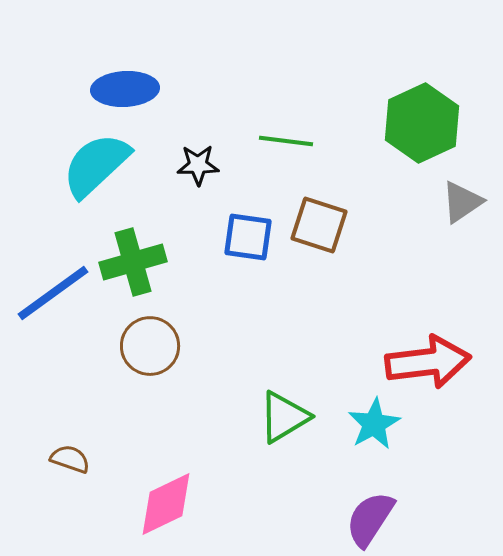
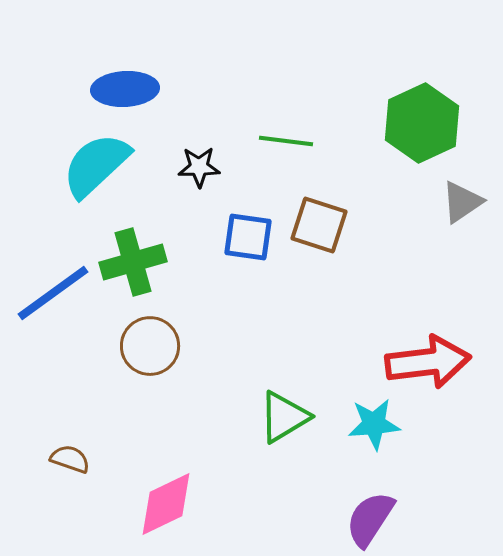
black star: moved 1 px right, 2 px down
cyan star: rotated 24 degrees clockwise
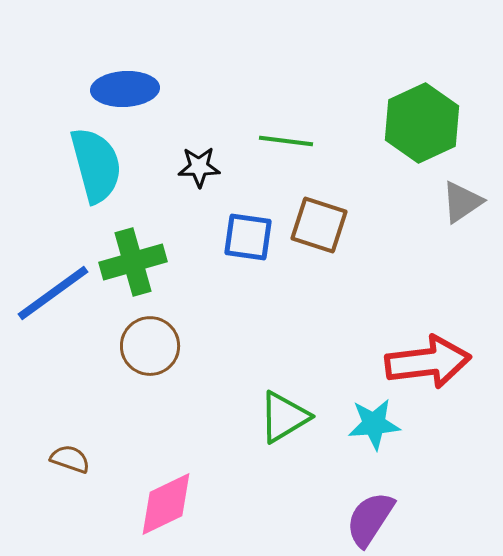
cyan semicircle: rotated 118 degrees clockwise
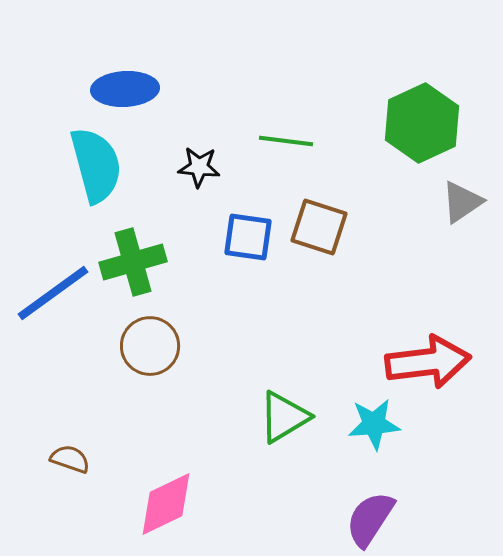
black star: rotated 6 degrees clockwise
brown square: moved 2 px down
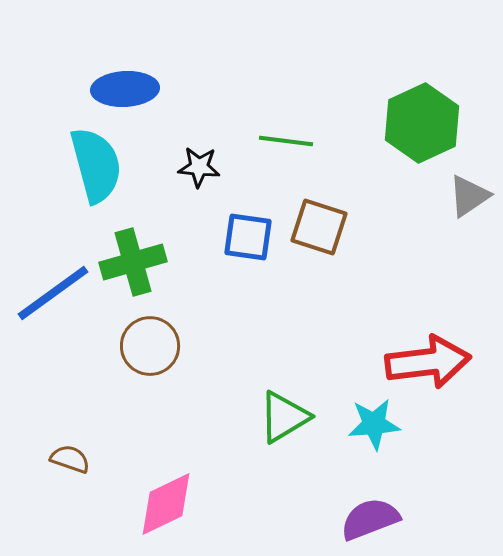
gray triangle: moved 7 px right, 6 px up
purple semicircle: rotated 36 degrees clockwise
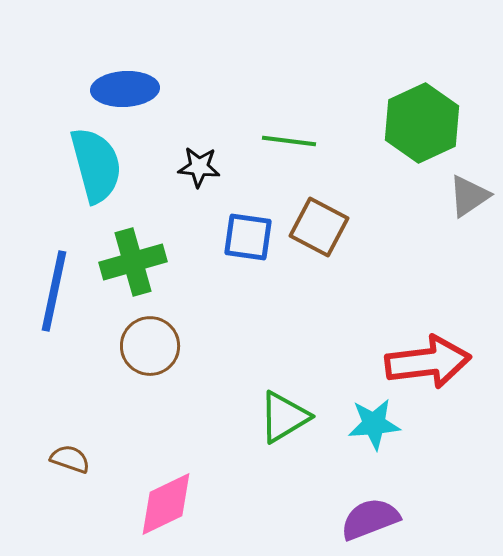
green line: moved 3 px right
brown square: rotated 10 degrees clockwise
blue line: moved 1 px right, 2 px up; rotated 42 degrees counterclockwise
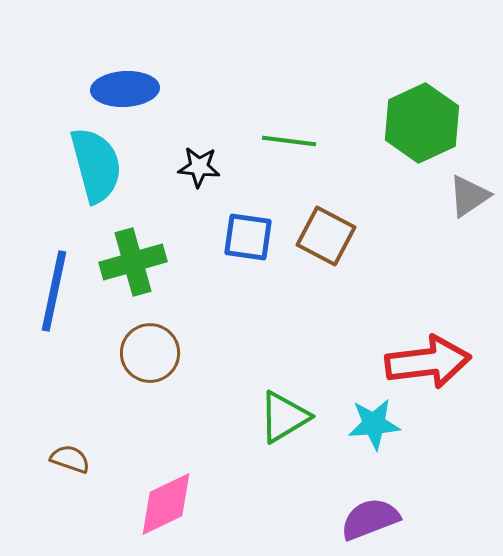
brown square: moved 7 px right, 9 px down
brown circle: moved 7 px down
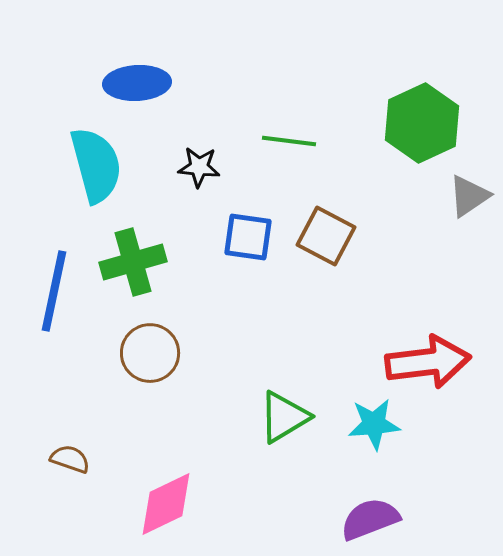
blue ellipse: moved 12 px right, 6 px up
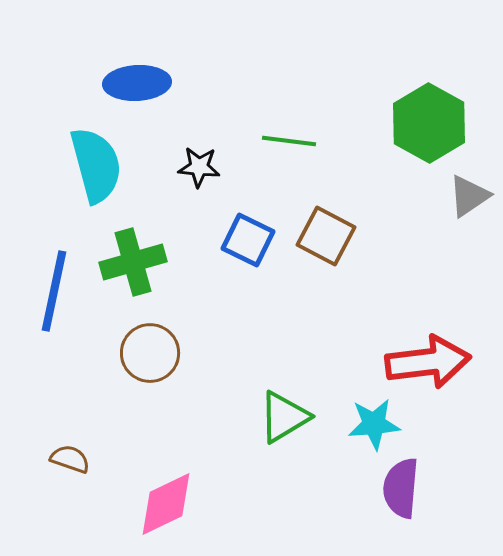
green hexagon: moved 7 px right; rotated 6 degrees counterclockwise
blue square: moved 3 px down; rotated 18 degrees clockwise
purple semicircle: moved 31 px right, 31 px up; rotated 64 degrees counterclockwise
